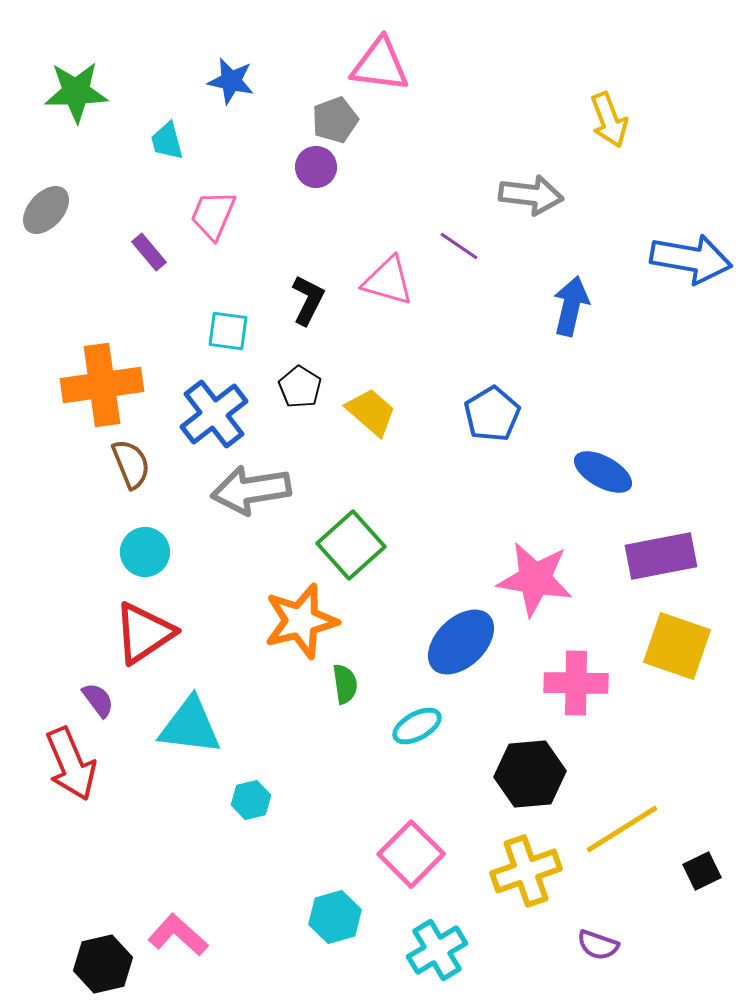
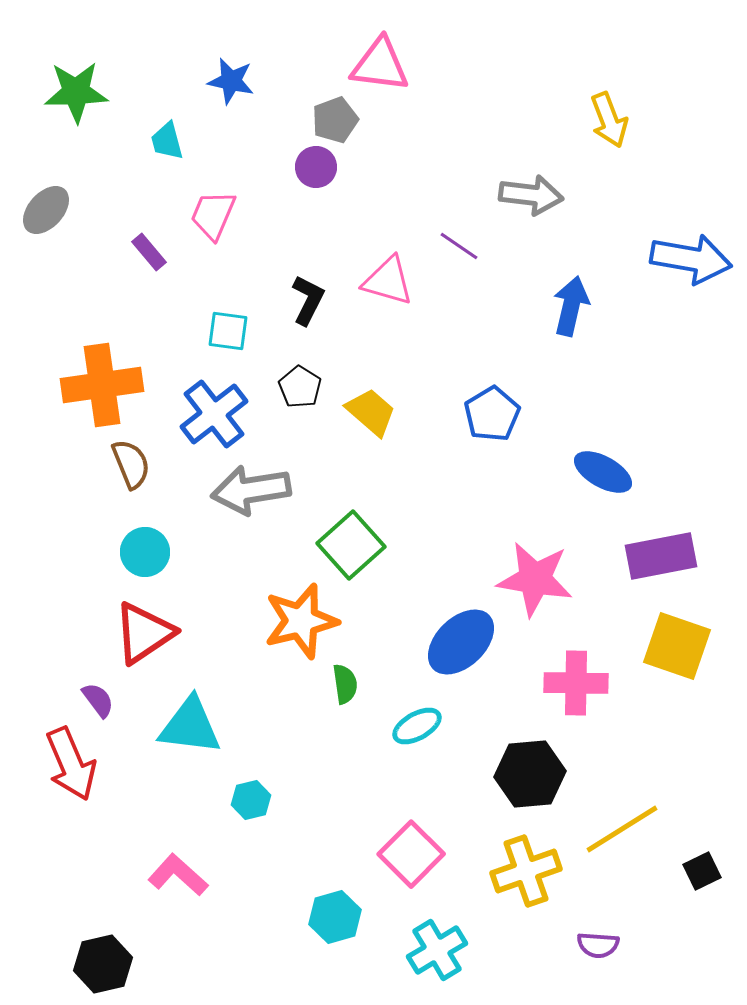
pink L-shape at (178, 935): moved 60 px up
purple semicircle at (598, 945): rotated 15 degrees counterclockwise
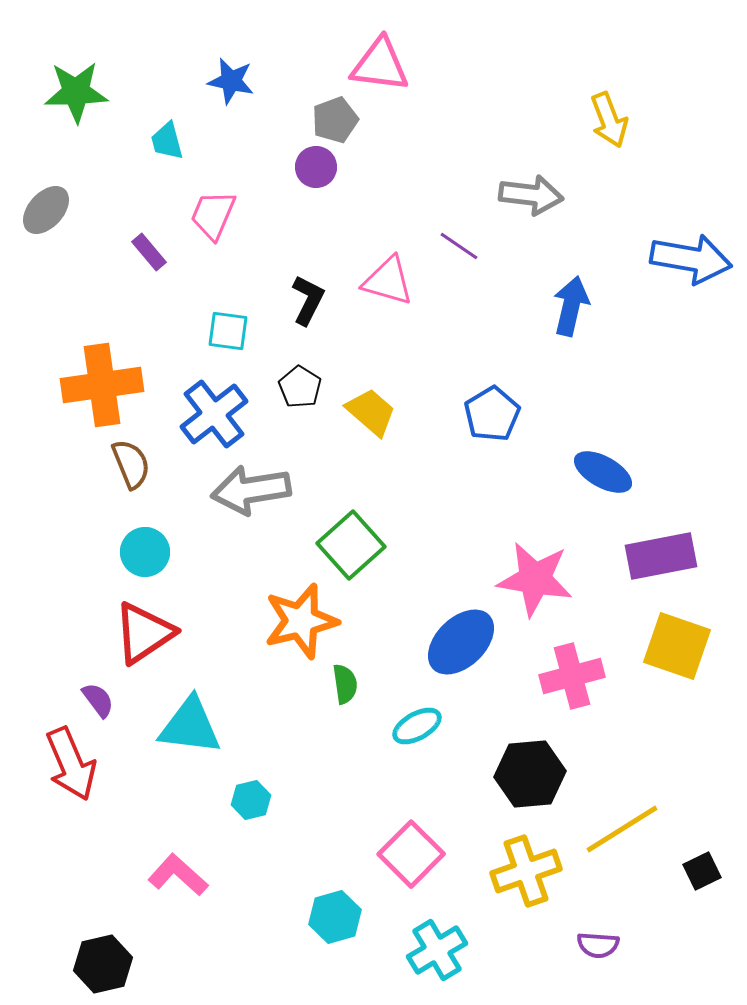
pink cross at (576, 683): moved 4 px left, 7 px up; rotated 16 degrees counterclockwise
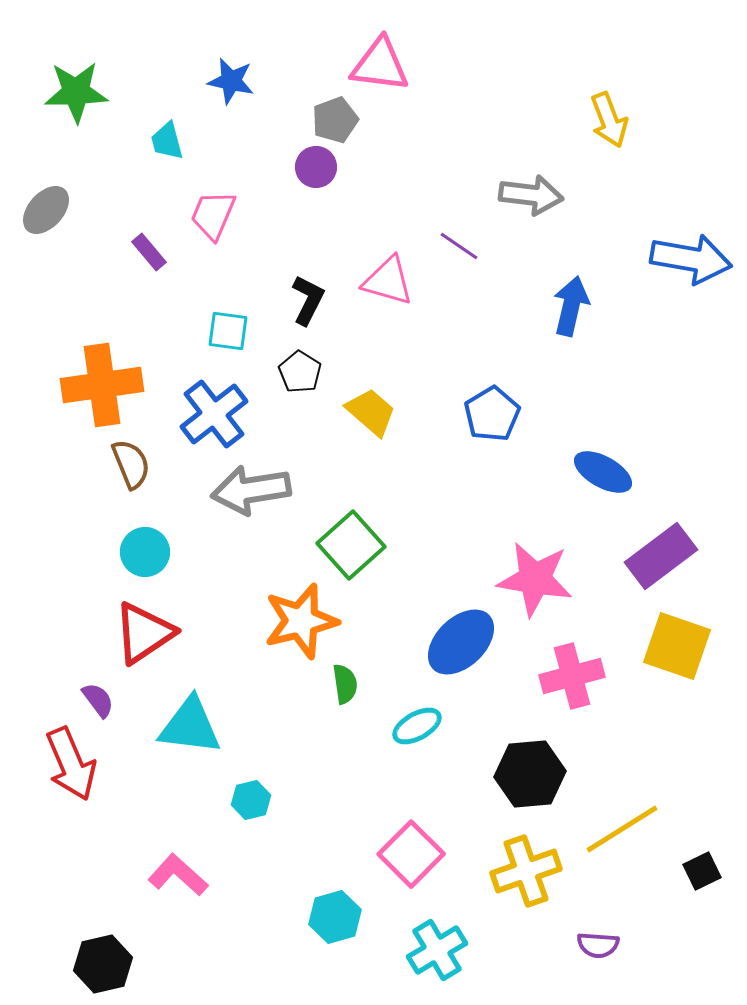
black pentagon at (300, 387): moved 15 px up
purple rectangle at (661, 556): rotated 26 degrees counterclockwise
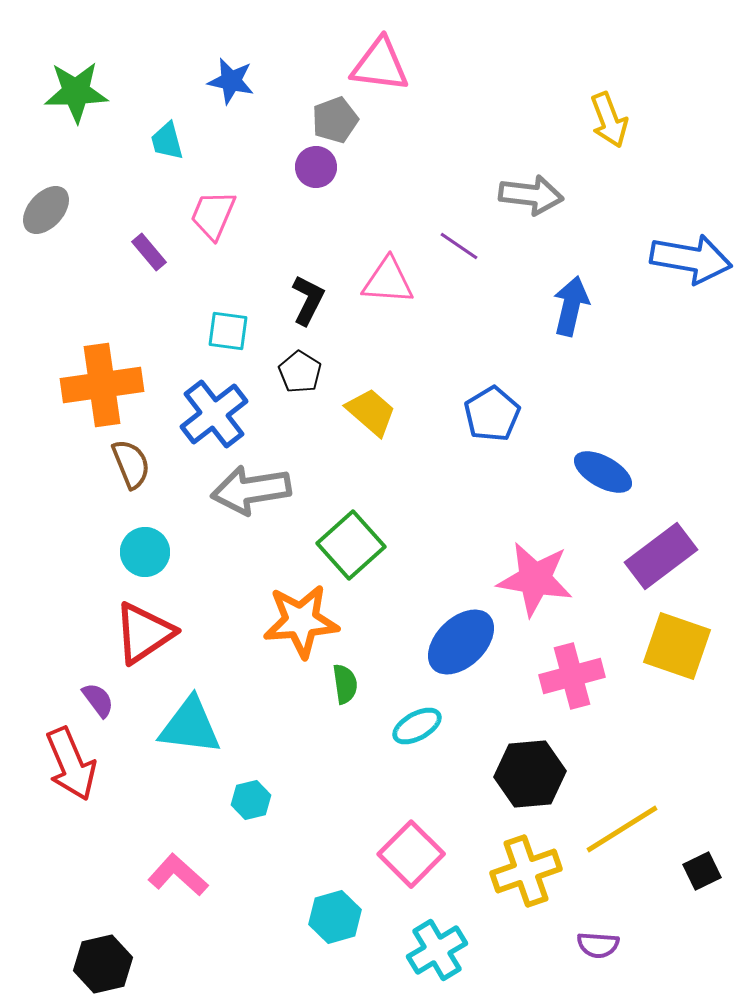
pink triangle at (388, 281): rotated 12 degrees counterclockwise
orange star at (301, 621): rotated 10 degrees clockwise
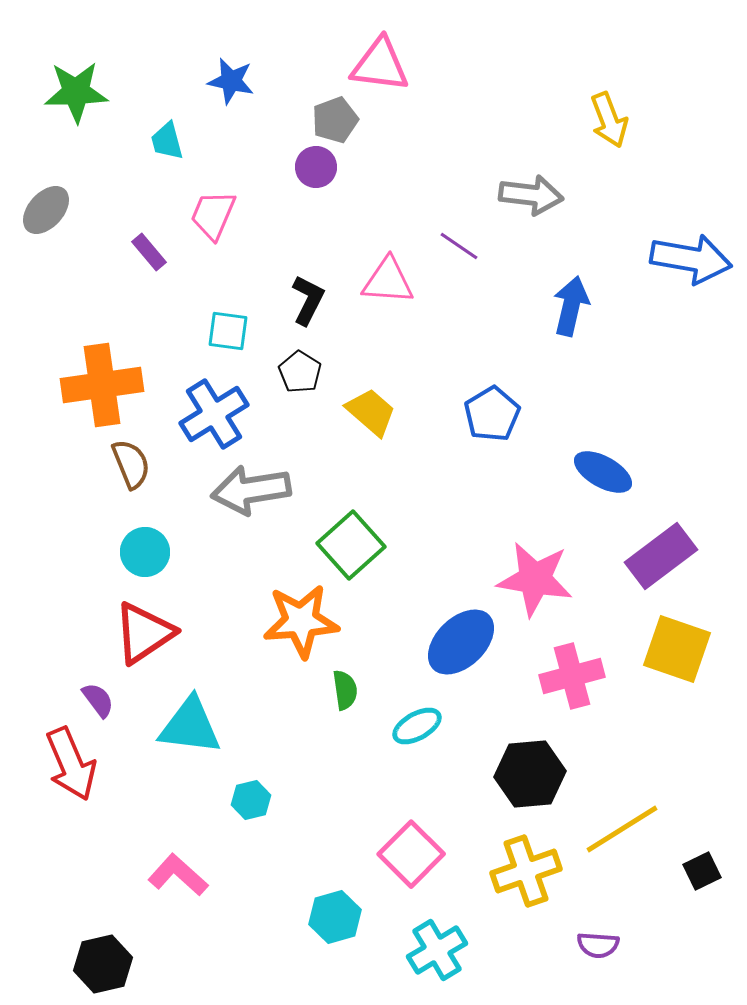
blue cross at (214, 414): rotated 6 degrees clockwise
yellow square at (677, 646): moved 3 px down
green semicircle at (345, 684): moved 6 px down
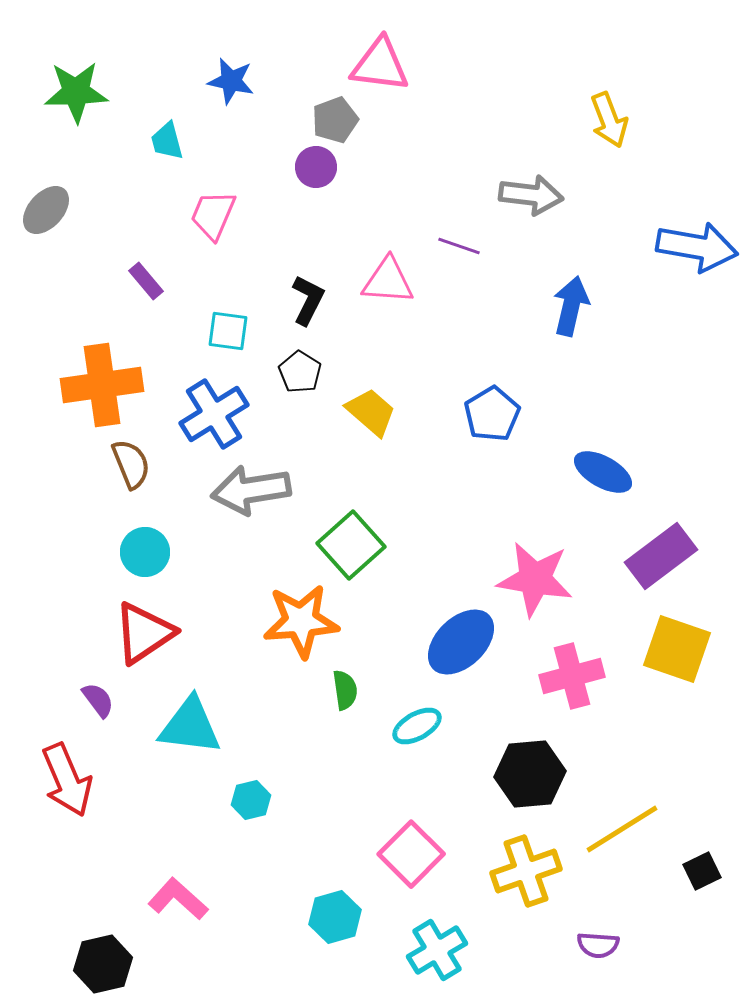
purple line at (459, 246): rotated 15 degrees counterclockwise
purple rectangle at (149, 252): moved 3 px left, 29 px down
blue arrow at (691, 259): moved 6 px right, 12 px up
red arrow at (71, 764): moved 4 px left, 16 px down
pink L-shape at (178, 875): moved 24 px down
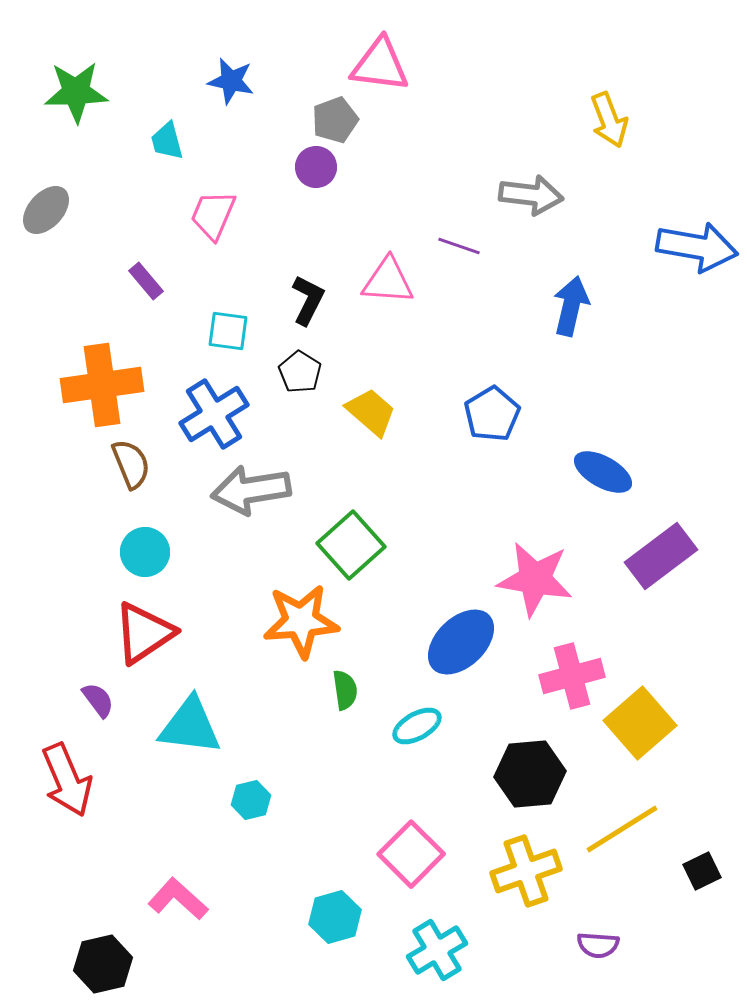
yellow square at (677, 649): moved 37 px left, 74 px down; rotated 30 degrees clockwise
